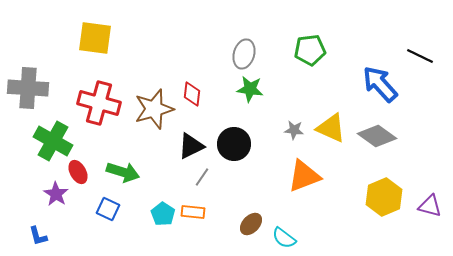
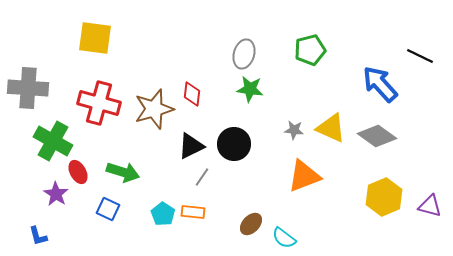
green pentagon: rotated 8 degrees counterclockwise
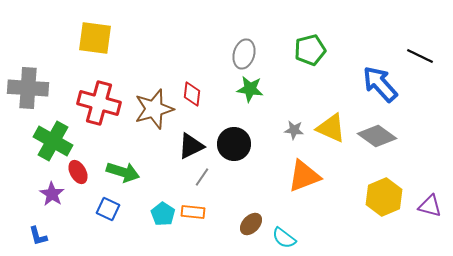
purple star: moved 4 px left
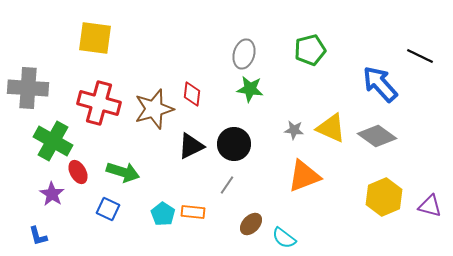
gray line: moved 25 px right, 8 px down
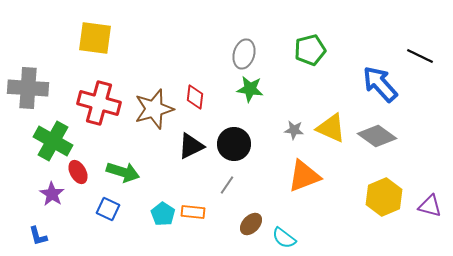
red diamond: moved 3 px right, 3 px down
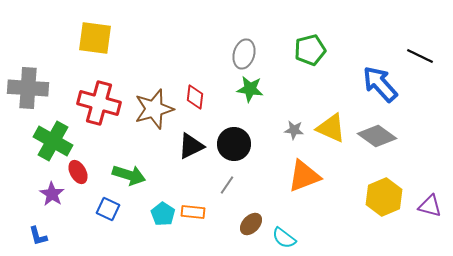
green arrow: moved 6 px right, 3 px down
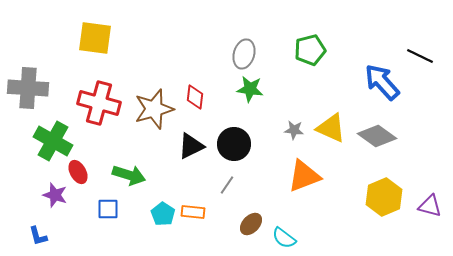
blue arrow: moved 2 px right, 2 px up
purple star: moved 3 px right, 1 px down; rotated 15 degrees counterclockwise
blue square: rotated 25 degrees counterclockwise
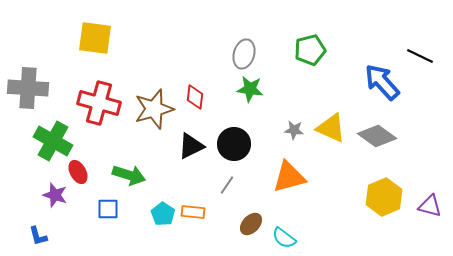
orange triangle: moved 15 px left, 1 px down; rotated 6 degrees clockwise
